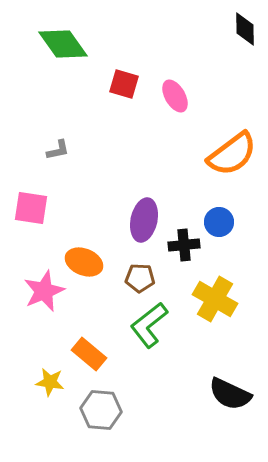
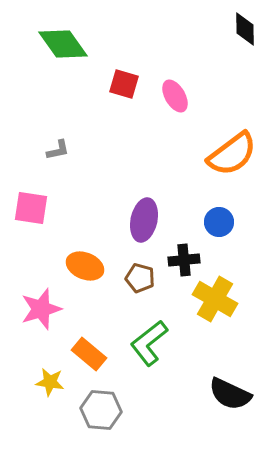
black cross: moved 15 px down
orange ellipse: moved 1 px right, 4 px down
brown pentagon: rotated 12 degrees clockwise
pink star: moved 3 px left, 18 px down; rotated 6 degrees clockwise
green L-shape: moved 18 px down
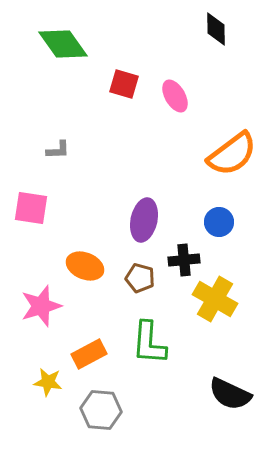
black diamond: moved 29 px left
gray L-shape: rotated 10 degrees clockwise
pink star: moved 3 px up
green L-shape: rotated 48 degrees counterclockwise
orange rectangle: rotated 68 degrees counterclockwise
yellow star: moved 2 px left
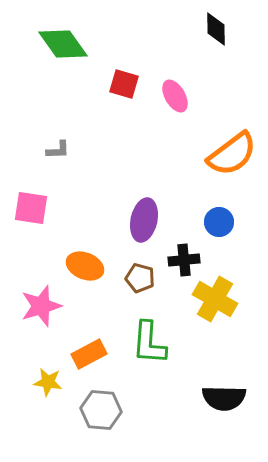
black semicircle: moved 6 px left, 4 px down; rotated 24 degrees counterclockwise
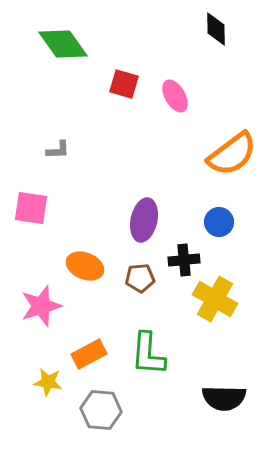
brown pentagon: rotated 20 degrees counterclockwise
green L-shape: moved 1 px left, 11 px down
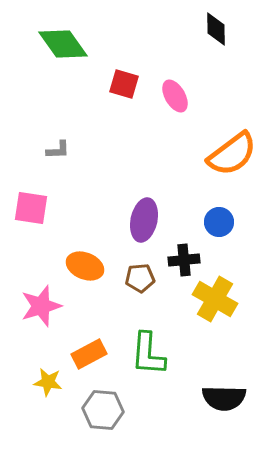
gray hexagon: moved 2 px right
